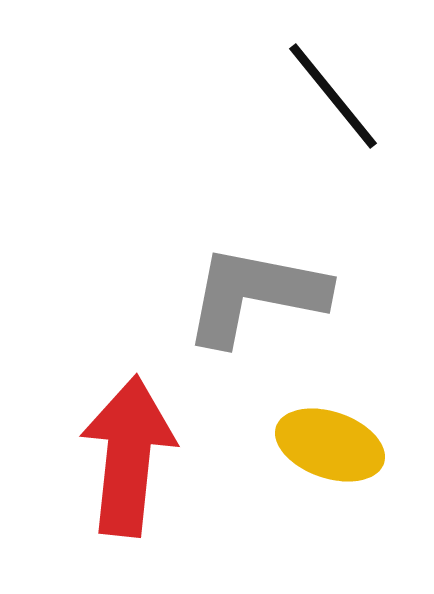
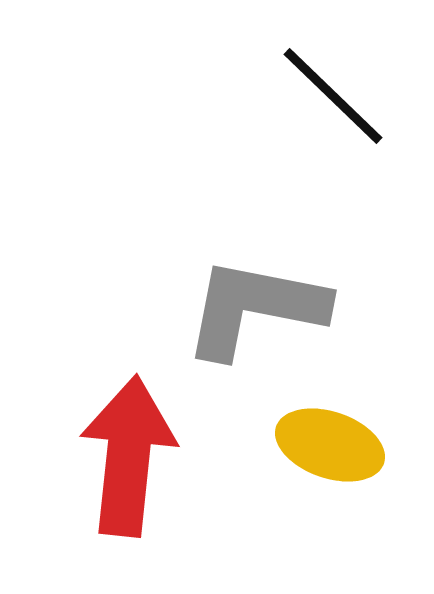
black line: rotated 7 degrees counterclockwise
gray L-shape: moved 13 px down
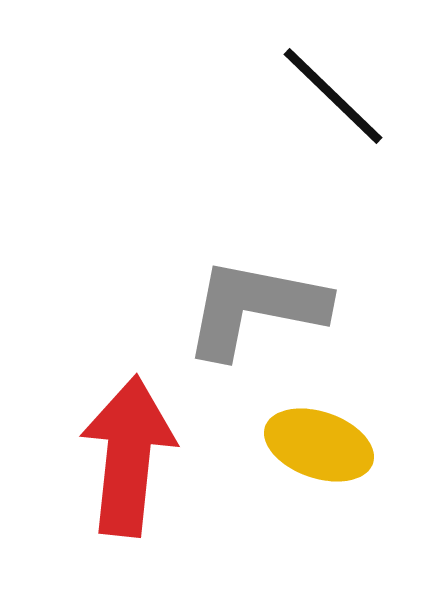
yellow ellipse: moved 11 px left
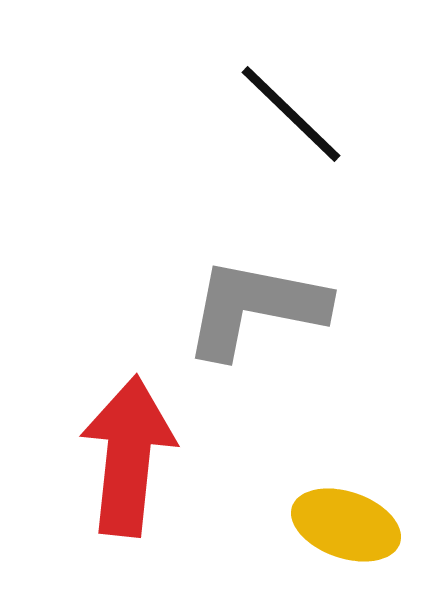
black line: moved 42 px left, 18 px down
yellow ellipse: moved 27 px right, 80 px down
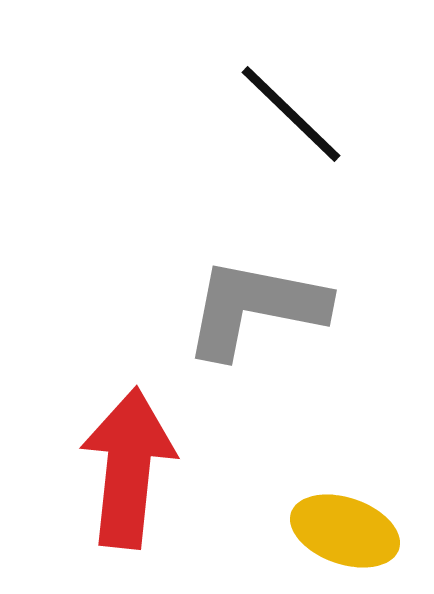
red arrow: moved 12 px down
yellow ellipse: moved 1 px left, 6 px down
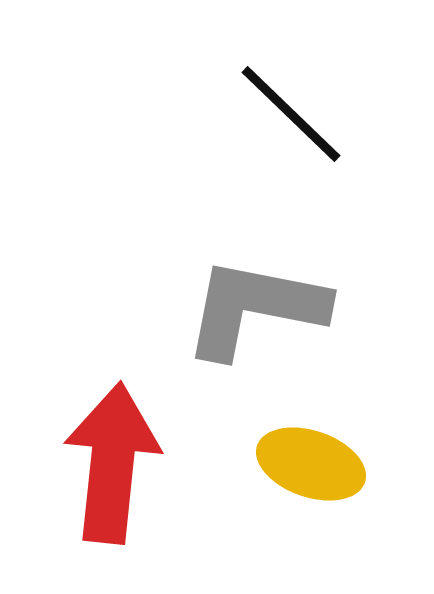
red arrow: moved 16 px left, 5 px up
yellow ellipse: moved 34 px left, 67 px up
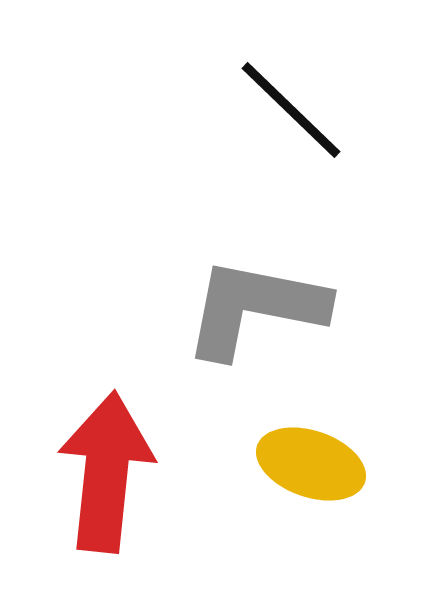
black line: moved 4 px up
red arrow: moved 6 px left, 9 px down
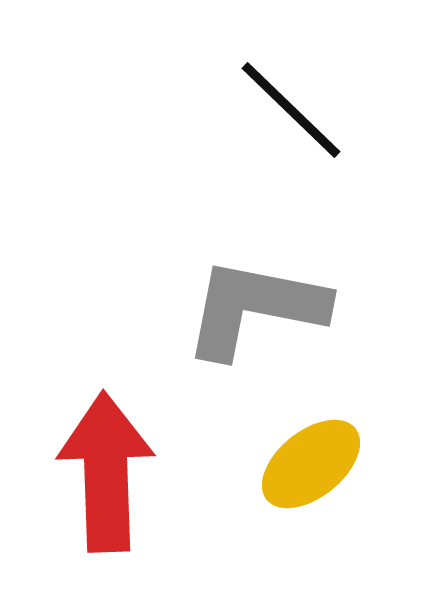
yellow ellipse: rotated 58 degrees counterclockwise
red arrow: rotated 8 degrees counterclockwise
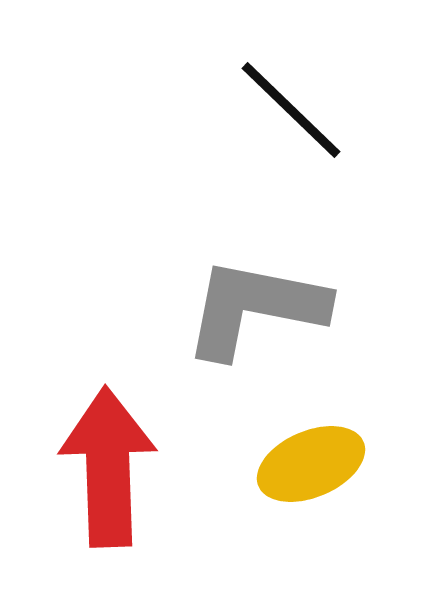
yellow ellipse: rotated 16 degrees clockwise
red arrow: moved 2 px right, 5 px up
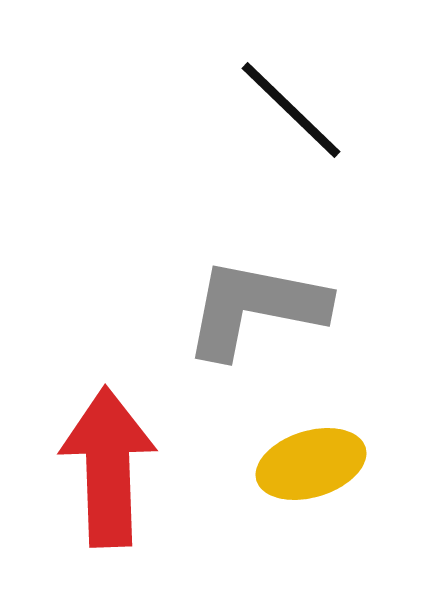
yellow ellipse: rotated 6 degrees clockwise
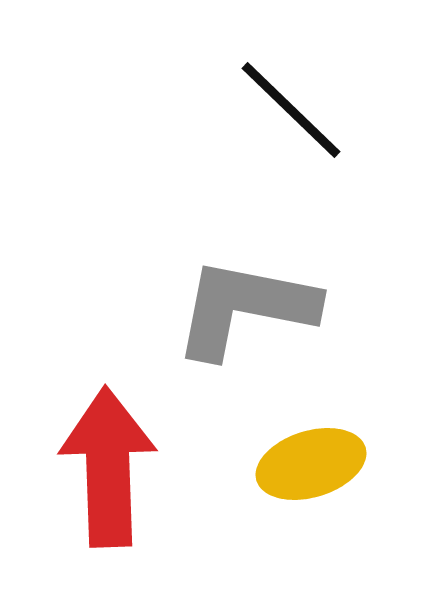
gray L-shape: moved 10 px left
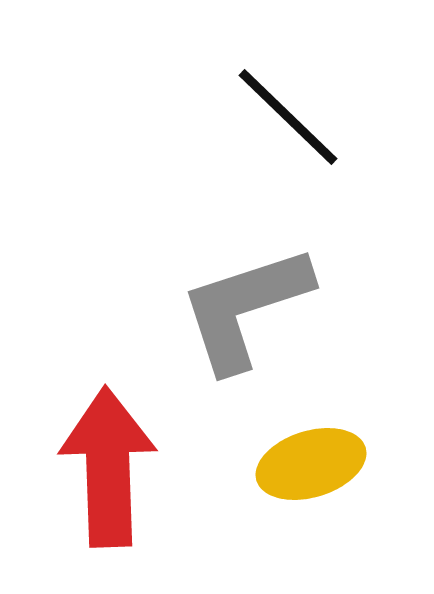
black line: moved 3 px left, 7 px down
gray L-shape: rotated 29 degrees counterclockwise
